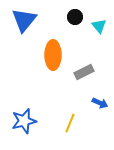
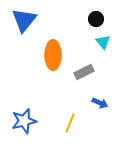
black circle: moved 21 px right, 2 px down
cyan triangle: moved 4 px right, 16 px down
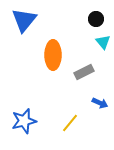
yellow line: rotated 18 degrees clockwise
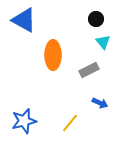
blue triangle: rotated 40 degrees counterclockwise
gray rectangle: moved 5 px right, 2 px up
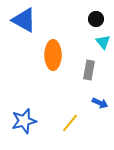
gray rectangle: rotated 54 degrees counterclockwise
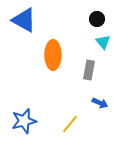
black circle: moved 1 px right
yellow line: moved 1 px down
